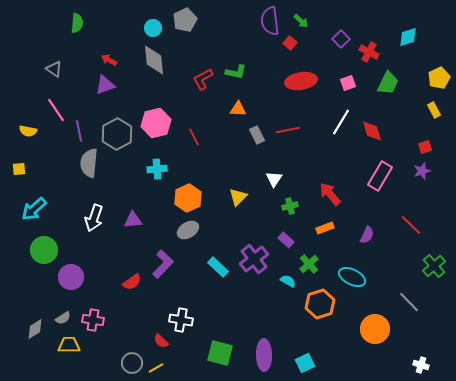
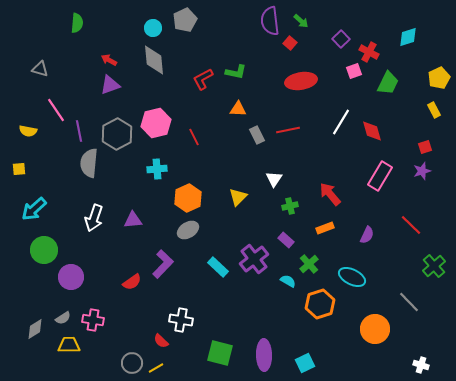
gray triangle at (54, 69): moved 14 px left; rotated 18 degrees counterclockwise
pink square at (348, 83): moved 6 px right, 12 px up
purple triangle at (105, 85): moved 5 px right
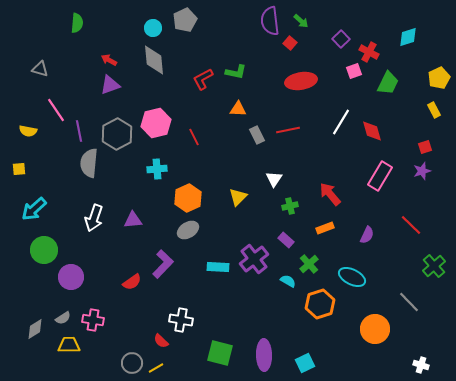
cyan rectangle at (218, 267): rotated 40 degrees counterclockwise
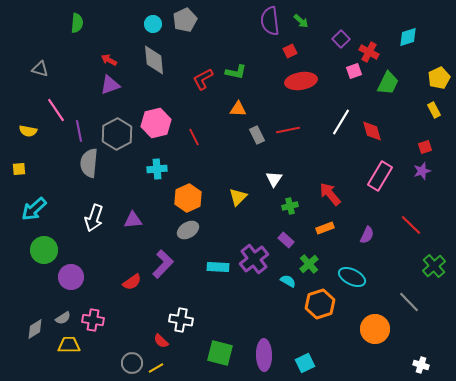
cyan circle at (153, 28): moved 4 px up
red square at (290, 43): moved 8 px down; rotated 24 degrees clockwise
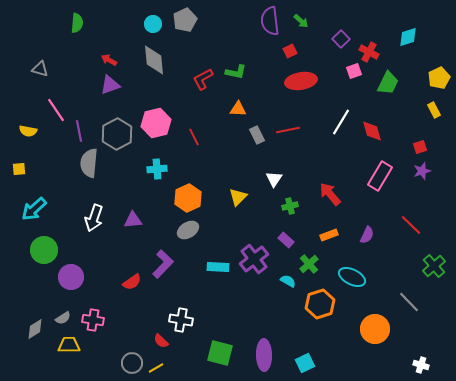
red square at (425, 147): moved 5 px left
orange rectangle at (325, 228): moved 4 px right, 7 px down
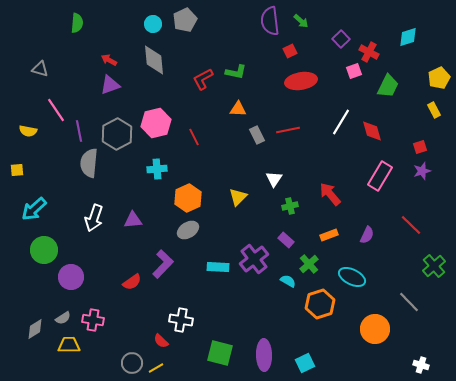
green trapezoid at (388, 83): moved 3 px down
yellow square at (19, 169): moved 2 px left, 1 px down
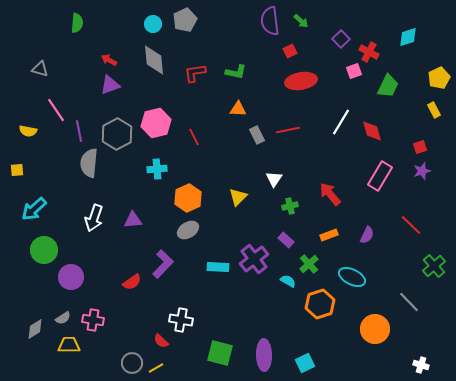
red L-shape at (203, 79): moved 8 px left, 6 px up; rotated 20 degrees clockwise
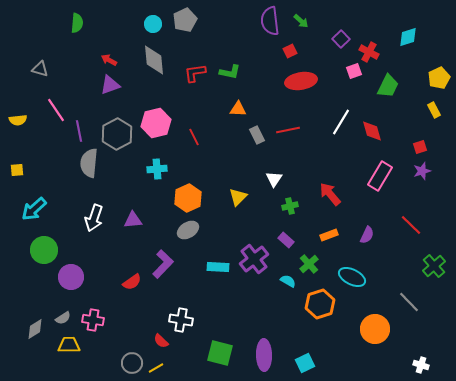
green L-shape at (236, 72): moved 6 px left
yellow semicircle at (28, 131): moved 10 px left, 11 px up; rotated 18 degrees counterclockwise
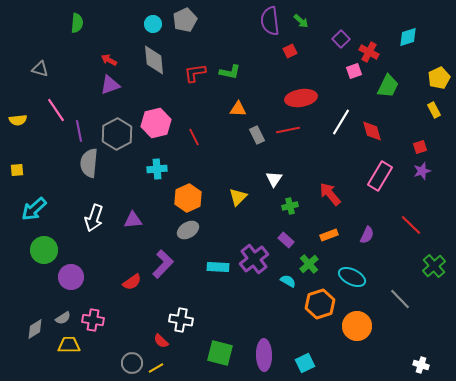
red ellipse at (301, 81): moved 17 px down
gray line at (409, 302): moved 9 px left, 3 px up
orange circle at (375, 329): moved 18 px left, 3 px up
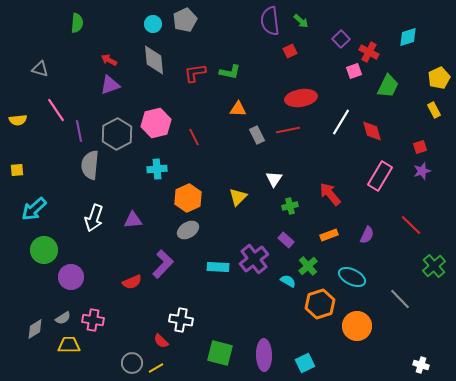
gray semicircle at (89, 163): moved 1 px right, 2 px down
green cross at (309, 264): moved 1 px left, 2 px down
red semicircle at (132, 282): rotated 12 degrees clockwise
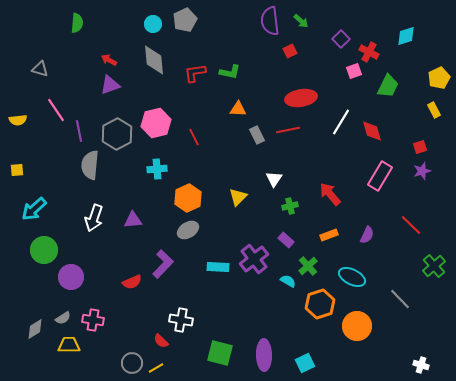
cyan diamond at (408, 37): moved 2 px left, 1 px up
